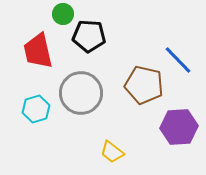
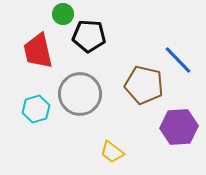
gray circle: moved 1 px left, 1 px down
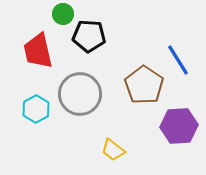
blue line: rotated 12 degrees clockwise
brown pentagon: rotated 21 degrees clockwise
cyan hexagon: rotated 12 degrees counterclockwise
purple hexagon: moved 1 px up
yellow trapezoid: moved 1 px right, 2 px up
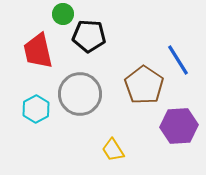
yellow trapezoid: rotated 20 degrees clockwise
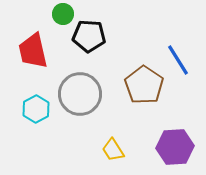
red trapezoid: moved 5 px left
purple hexagon: moved 4 px left, 21 px down
